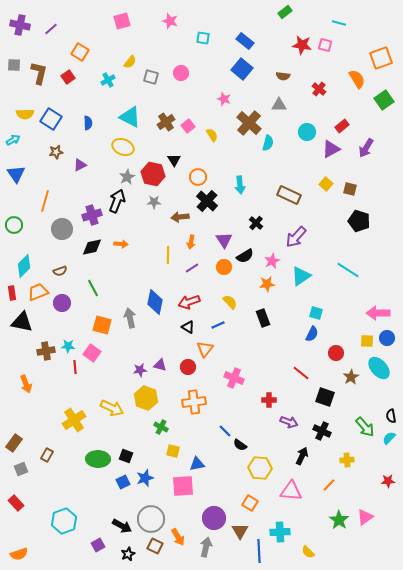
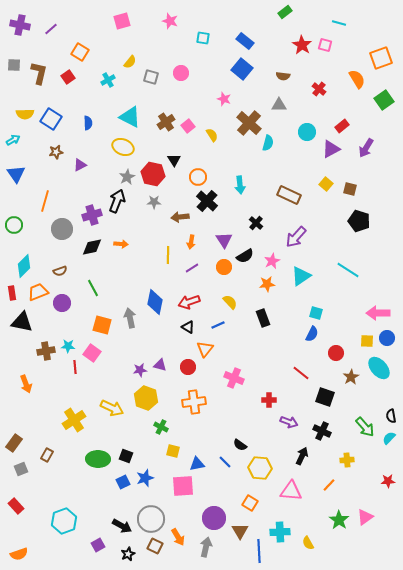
red star at (302, 45): rotated 24 degrees clockwise
blue line at (225, 431): moved 31 px down
red rectangle at (16, 503): moved 3 px down
yellow semicircle at (308, 552): moved 9 px up; rotated 16 degrees clockwise
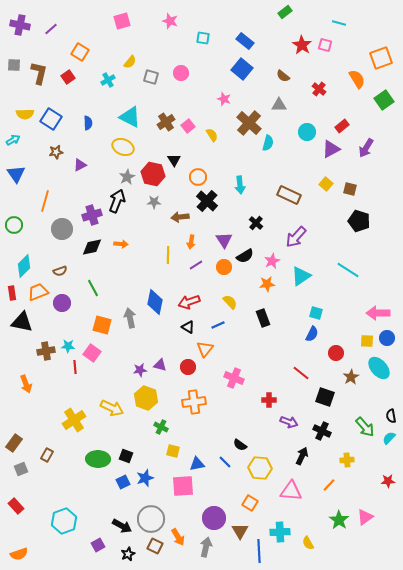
brown semicircle at (283, 76): rotated 32 degrees clockwise
purple line at (192, 268): moved 4 px right, 3 px up
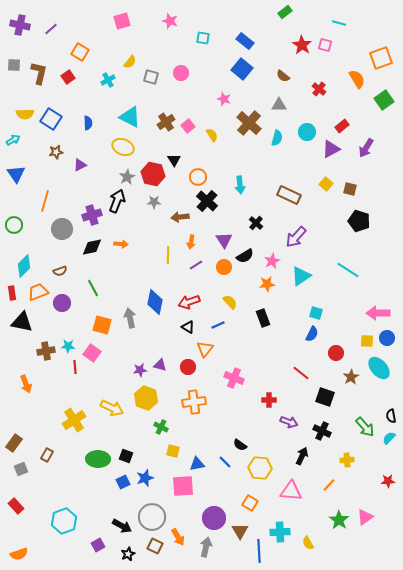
cyan semicircle at (268, 143): moved 9 px right, 5 px up
gray circle at (151, 519): moved 1 px right, 2 px up
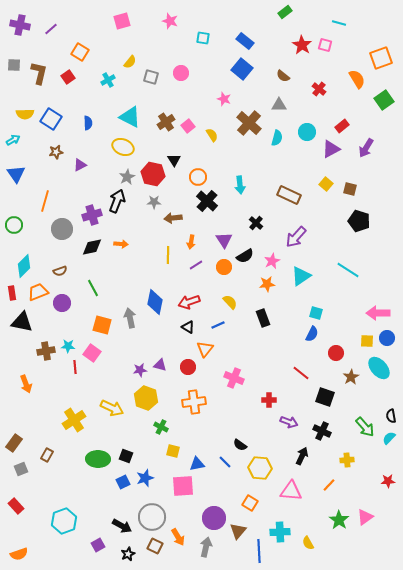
brown arrow at (180, 217): moved 7 px left, 1 px down
brown triangle at (240, 531): moved 2 px left; rotated 12 degrees clockwise
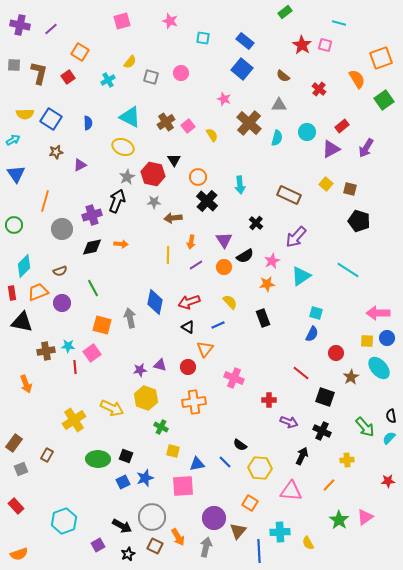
pink square at (92, 353): rotated 18 degrees clockwise
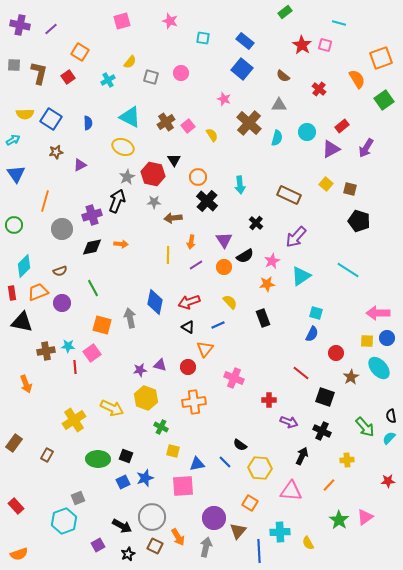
gray square at (21, 469): moved 57 px right, 29 px down
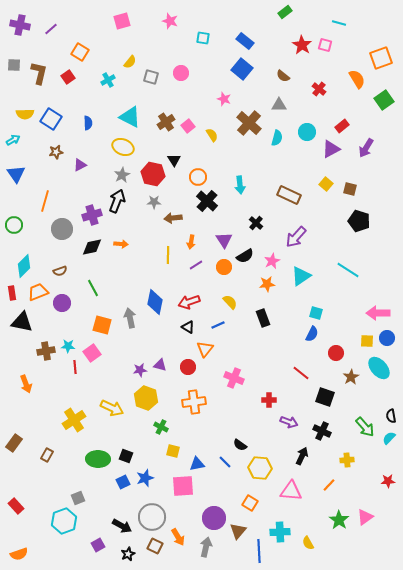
gray star at (127, 177): moved 5 px left, 2 px up
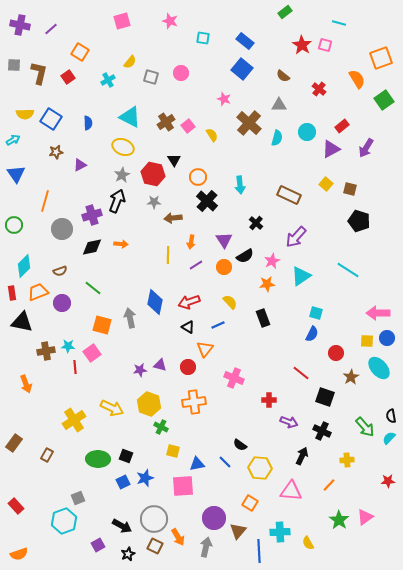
green line at (93, 288): rotated 24 degrees counterclockwise
yellow hexagon at (146, 398): moved 3 px right, 6 px down
gray circle at (152, 517): moved 2 px right, 2 px down
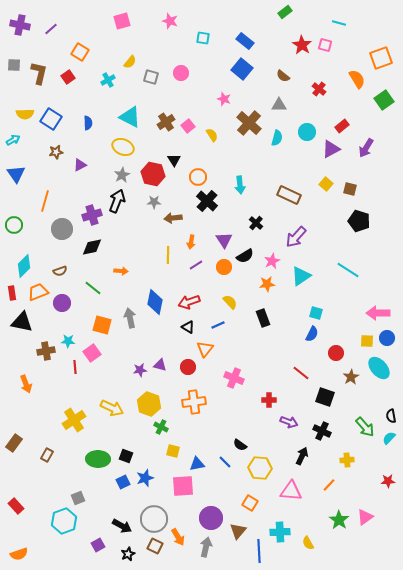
orange arrow at (121, 244): moved 27 px down
cyan star at (68, 346): moved 5 px up
purple circle at (214, 518): moved 3 px left
